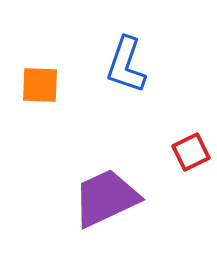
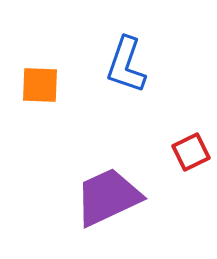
purple trapezoid: moved 2 px right, 1 px up
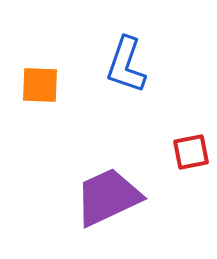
red square: rotated 15 degrees clockwise
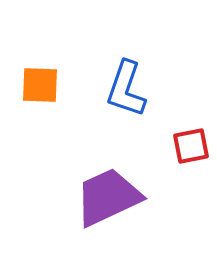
blue L-shape: moved 24 px down
red square: moved 6 px up
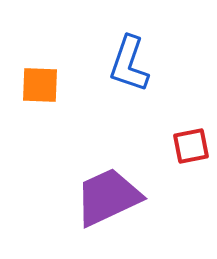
blue L-shape: moved 3 px right, 25 px up
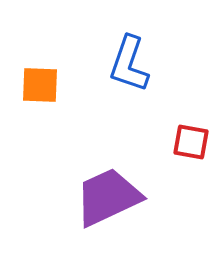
red square: moved 4 px up; rotated 21 degrees clockwise
